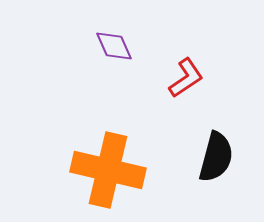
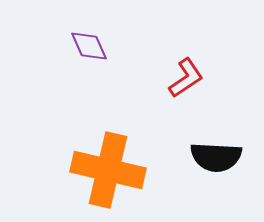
purple diamond: moved 25 px left
black semicircle: rotated 78 degrees clockwise
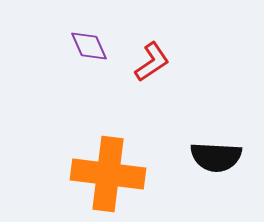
red L-shape: moved 34 px left, 16 px up
orange cross: moved 4 px down; rotated 6 degrees counterclockwise
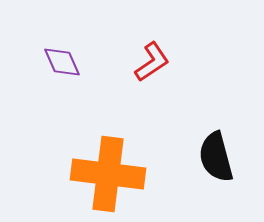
purple diamond: moved 27 px left, 16 px down
black semicircle: rotated 72 degrees clockwise
